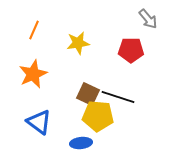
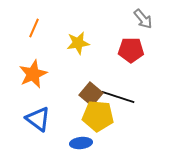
gray arrow: moved 5 px left
orange line: moved 2 px up
brown square: moved 3 px right; rotated 15 degrees clockwise
blue triangle: moved 1 px left, 3 px up
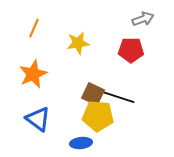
gray arrow: rotated 70 degrees counterclockwise
brown square: moved 2 px right; rotated 15 degrees counterclockwise
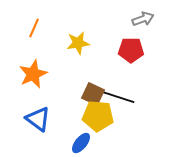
blue ellipse: rotated 45 degrees counterclockwise
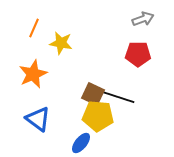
yellow star: moved 17 px left; rotated 20 degrees clockwise
red pentagon: moved 7 px right, 4 px down
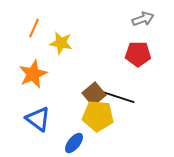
brown square: moved 1 px right; rotated 25 degrees clockwise
blue ellipse: moved 7 px left
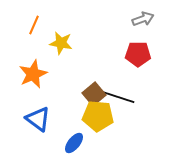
orange line: moved 3 px up
